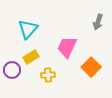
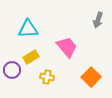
gray arrow: moved 2 px up
cyan triangle: rotated 45 degrees clockwise
pink trapezoid: rotated 115 degrees clockwise
orange square: moved 10 px down
yellow cross: moved 1 px left, 2 px down; rotated 16 degrees clockwise
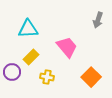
yellow rectangle: rotated 14 degrees counterclockwise
purple circle: moved 2 px down
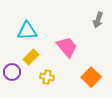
cyan triangle: moved 1 px left, 2 px down
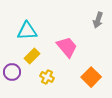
yellow rectangle: moved 1 px right, 1 px up
yellow cross: rotated 16 degrees clockwise
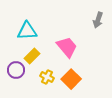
purple circle: moved 4 px right, 2 px up
orange square: moved 20 px left, 2 px down
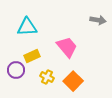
gray arrow: rotated 98 degrees counterclockwise
cyan triangle: moved 4 px up
yellow rectangle: rotated 21 degrees clockwise
orange square: moved 2 px right, 2 px down
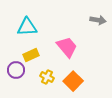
yellow rectangle: moved 1 px left, 1 px up
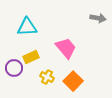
gray arrow: moved 2 px up
pink trapezoid: moved 1 px left, 1 px down
yellow rectangle: moved 2 px down
purple circle: moved 2 px left, 2 px up
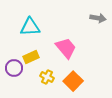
cyan triangle: moved 3 px right
